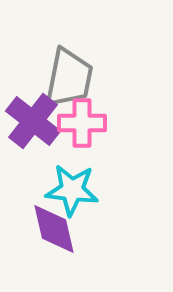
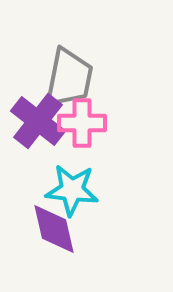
purple cross: moved 5 px right
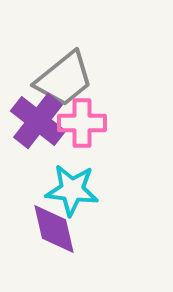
gray trapezoid: moved 5 px left, 1 px down; rotated 40 degrees clockwise
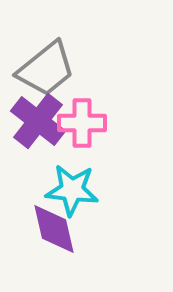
gray trapezoid: moved 18 px left, 10 px up
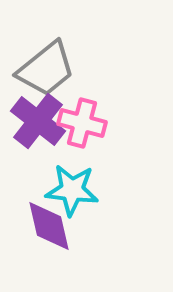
pink cross: rotated 15 degrees clockwise
purple diamond: moved 5 px left, 3 px up
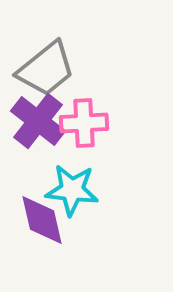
pink cross: moved 2 px right; rotated 18 degrees counterclockwise
purple diamond: moved 7 px left, 6 px up
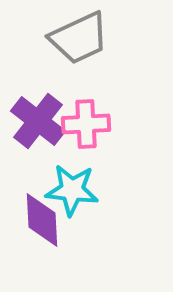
gray trapezoid: moved 33 px right, 31 px up; rotated 14 degrees clockwise
pink cross: moved 2 px right, 1 px down
purple diamond: rotated 10 degrees clockwise
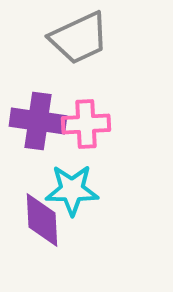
purple cross: rotated 30 degrees counterclockwise
cyan star: rotated 6 degrees counterclockwise
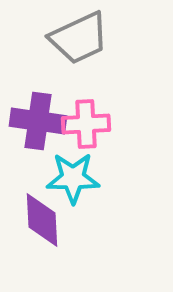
cyan star: moved 1 px right, 12 px up
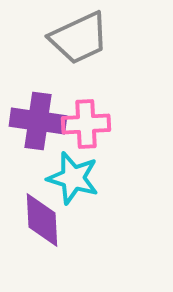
cyan star: rotated 16 degrees clockwise
